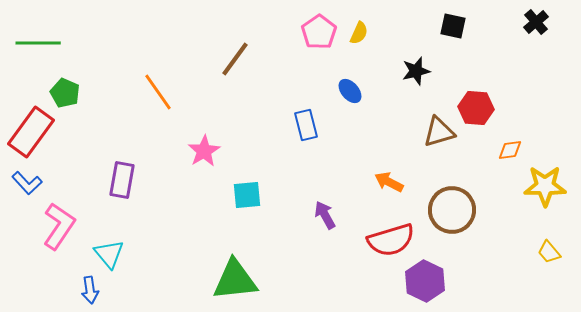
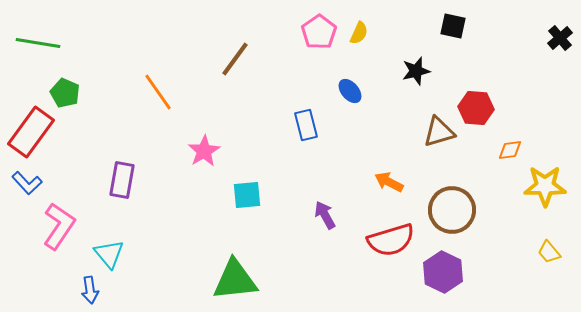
black cross: moved 24 px right, 16 px down
green line: rotated 9 degrees clockwise
purple hexagon: moved 18 px right, 9 px up
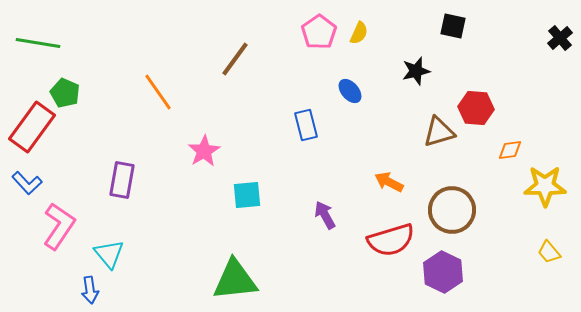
red rectangle: moved 1 px right, 5 px up
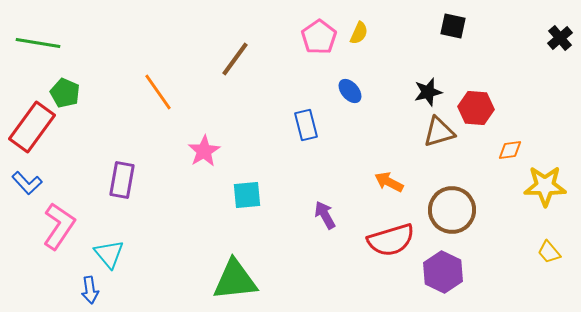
pink pentagon: moved 5 px down
black star: moved 12 px right, 21 px down
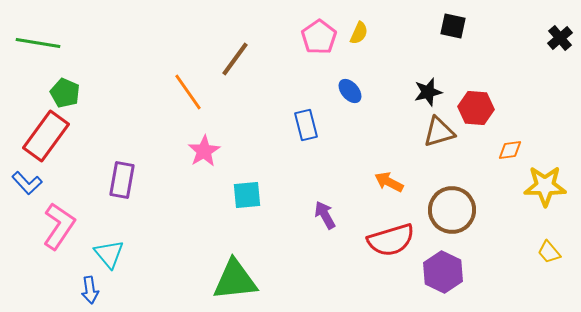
orange line: moved 30 px right
red rectangle: moved 14 px right, 9 px down
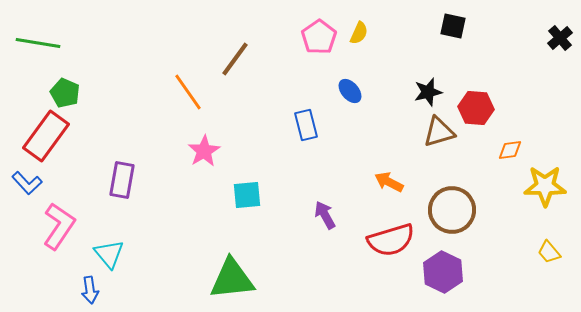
green triangle: moved 3 px left, 1 px up
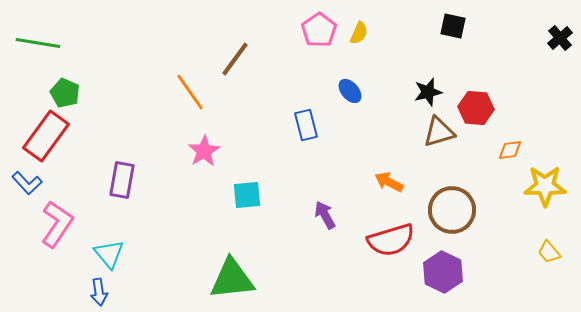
pink pentagon: moved 7 px up
orange line: moved 2 px right
pink L-shape: moved 2 px left, 2 px up
blue arrow: moved 9 px right, 2 px down
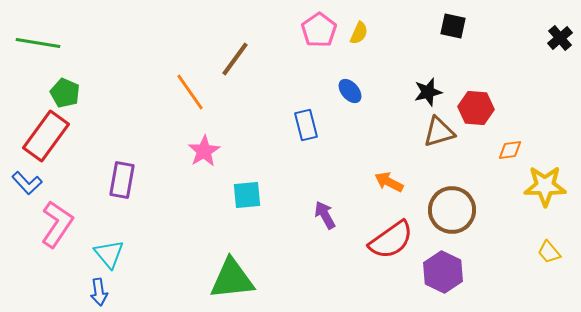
red semicircle: rotated 18 degrees counterclockwise
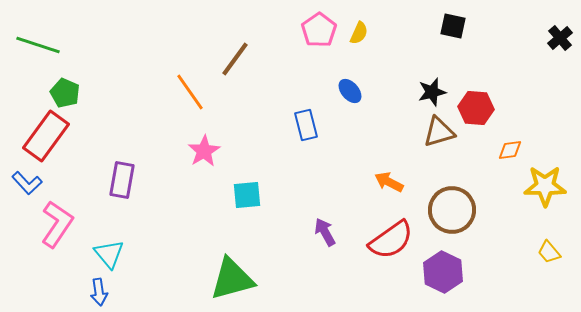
green line: moved 2 px down; rotated 9 degrees clockwise
black star: moved 4 px right
purple arrow: moved 17 px down
green triangle: rotated 9 degrees counterclockwise
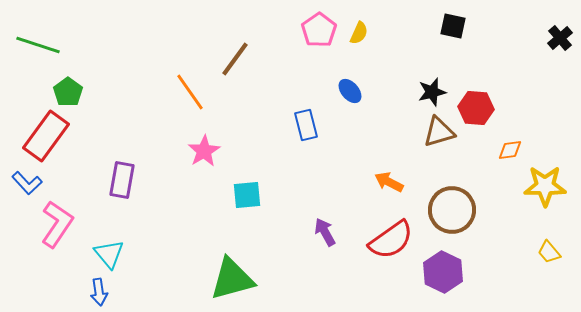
green pentagon: moved 3 px right, 1 px up; rotated 12 degrees clockwise
